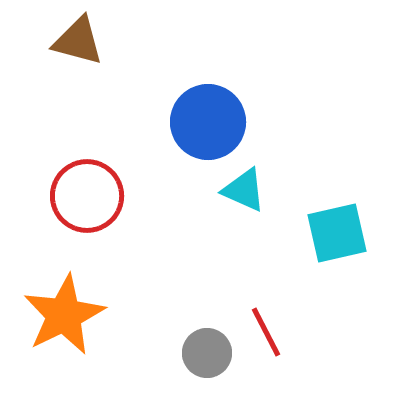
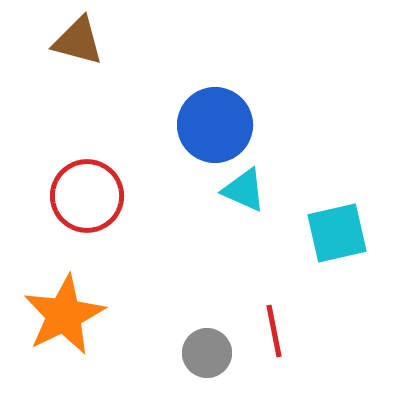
blue circle: moved 7 px right, 3 px down
red line: moved 8 px right, 1 px up; rotated 16 degrees clockwise
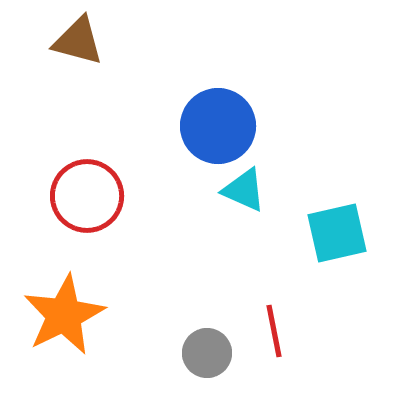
blue circle: moved 3 px right, 1 px down
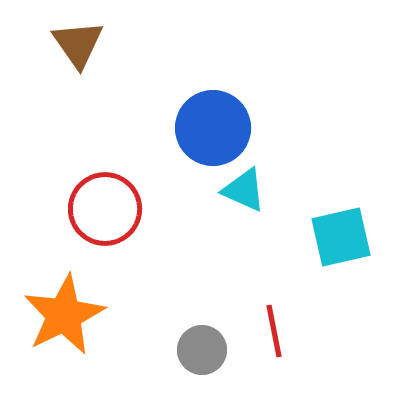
brown triangle: moved 3 px down; rotated 40 degrees clockwise
blue circle: moved 5 px left, 2 px down
red circle: moved 18 px right, 13 px down
cyan square: moved 4 px right, 4 px down
gray circle: moved 5 px left, 3 px up
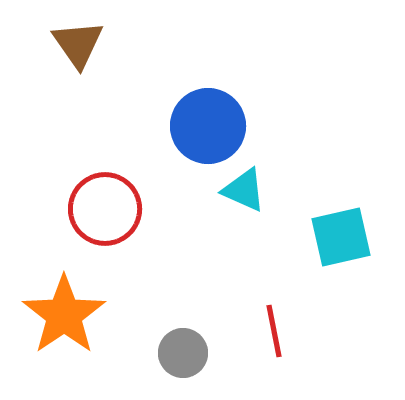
blue circle: moved 5 px left, 2 px up
orange star: rotated 8 degrees counterclockwise
gray circle: moved 19 px left, 3 px down
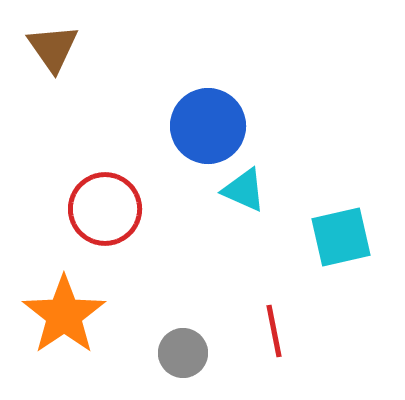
brown triangle: moved 25 px left, 4 px down
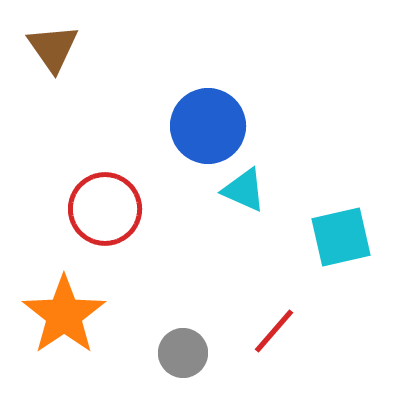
red line: rotated 52 degrees clockwise
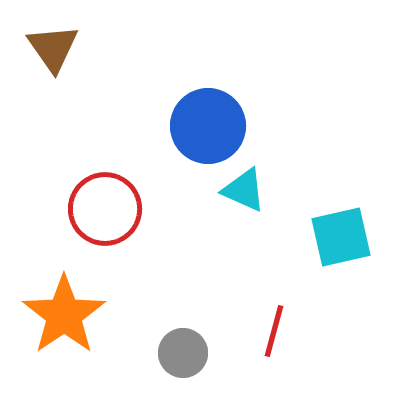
red line: rotated 26 degrees counterclockwise
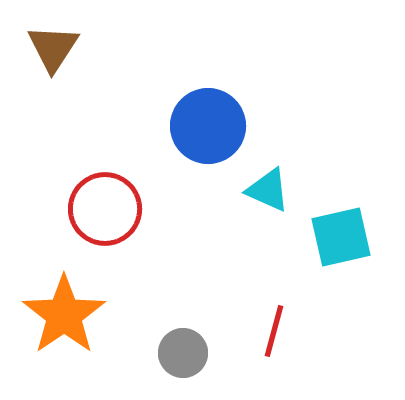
brown triangle: rotated 8 degrees clockwise
cyan triangle: moved 24 px right
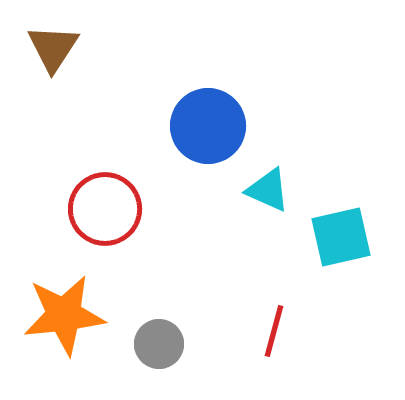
orange star: rotated 28 degrees clockwise
gray circle: moved 24 px left, 9 px up
